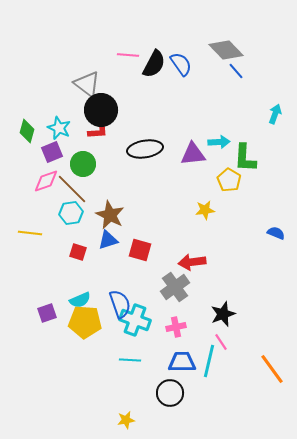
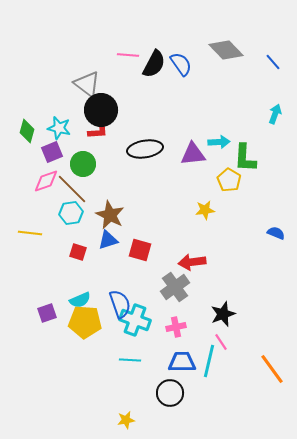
blue line at (236, 71): moved 37 px right, 9 px up
cyan star at (59, 128): rotated 10 degrees counterclockwise
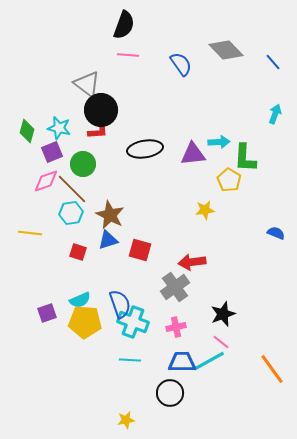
black semicircle at (154, 64): moved 30 px left, 39 px up; rotated 8 degrees counterclockwise
cyan cross at (135, 320): moved 2 px left, 2 px down
pink line at (221, 342): rotated 18 degrees counterclockwise
cyan line at (209, 361): rotated 48 degrees clockwise
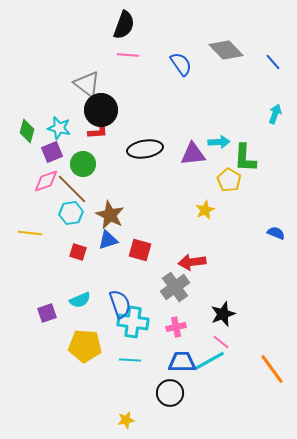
yellow star at (205, 210): rotated 18 degrees counterclockwise
yellow pentagon at (85, 322): moved 24 px down
cyan cross at (133, 322): rotated 12 degrees counterclockwise
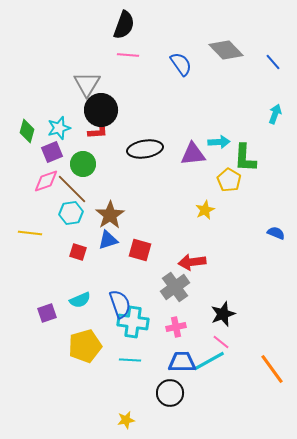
gray triangle at (87, 84): rotated 24 degrees clockwise
cyan star at (59, 128): rotated 30 degrees counterclockwise
brown star at (110, 215): rotated 12 degrees clockwise
yellow pentagon at (85, 346): rotated 20 degrees counterclockwise
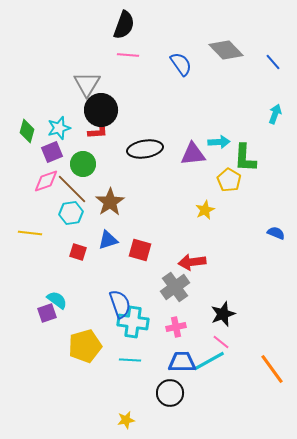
brown star at (110, 215): moved 13 px up
cyan semicircle at (80, 300): moved 23 px left; rotated 120 degrees counterclockwise
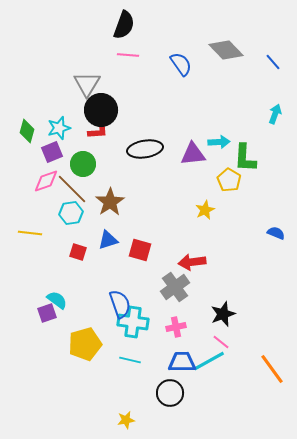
yellow pentagon at (85, 346): moved 2 px up
cyan line at (130, 360): rotated 10 degrees clockwise
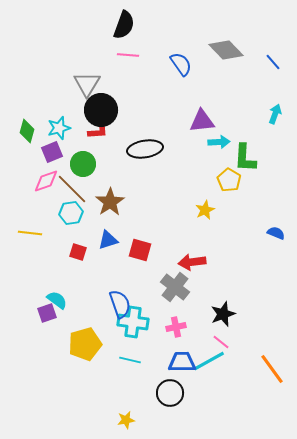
purple triangle at (193, 154): moved 9 px right, 33 px up
gray cross at (175, 287): rotated 16 degrees counterclockwise
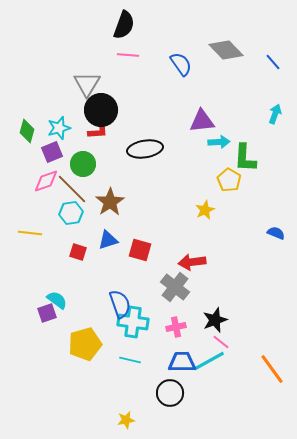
black star at (223, 314): moved 8 px left, 6 px down
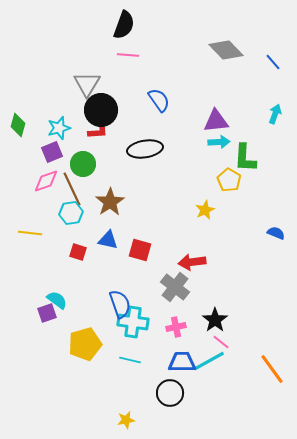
blue semicircle at (181, 64): moved 22 px left, 36 px down
purple triangle at (202, 121): moved 14 px right
green diamond at (27, 131): moved 9 px left, 6 px up
brown line at (72, 189): rotated 20 degrees clockwise
blue triangle at (108, 240): rotated 30 degrees clockwise
black star at (215, 320): rotated 15 degrees counterclockwise
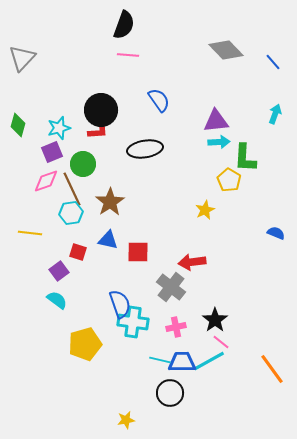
gray triangle at (87, 84): moved 65 px left, 26 px up; rotated 12 degrees clockwise
red square at (140, 250): moved 2 px left, 2 px down; rotated 15 degrees counterclockwise
gray cross at (175, 287): moved 4 px left
purple square at (47, 313): moved 12 px right, 42 px up; rotated 18 degrees counterclockwise
cyan line at (130, 360): moved 30 px right
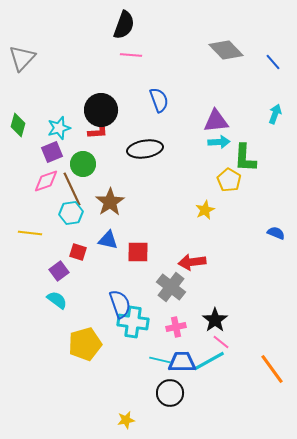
pink line at (128, 55): moved 3 px right
blue semicircle at (159, 100): rotated 15 degrees clockwise
